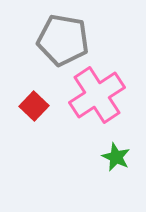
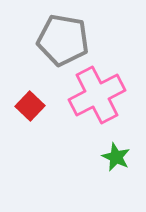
pink cross: rotated 6 degrees clockwise
red square: moved 4 px left
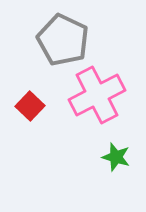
gray pentagon: rotated 15 degrees clockwise
green star: rotated 8 degrees counterclockwise
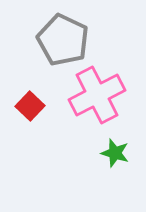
green star: moved 1 px left, 4 px up
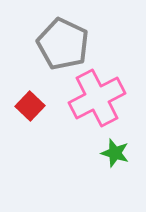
gray pentagon: moved 4 px down
pink cross: moved 3 px down
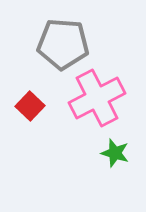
gray pentagon: rotated 21 degrees counterclockwise
